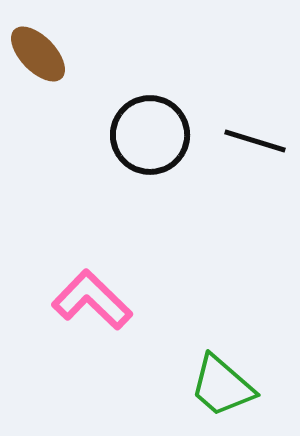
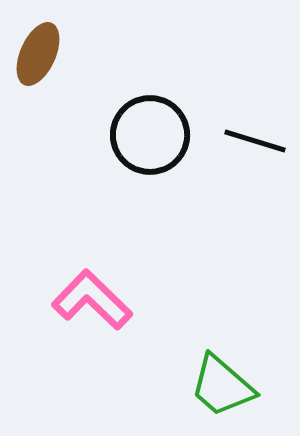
brown ellipse: rotated 68 degrees clockwise
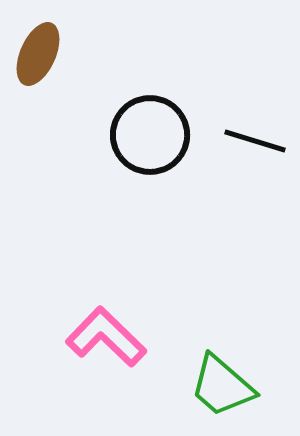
pink L-shape: moved 14 px right, 37 px down
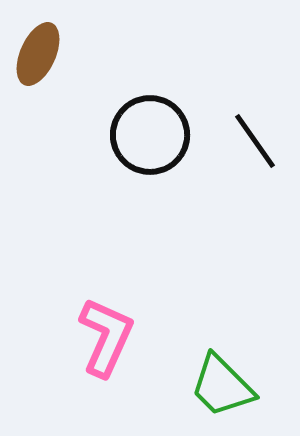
black line: rotated 38 degrees clockwise
pink L-shape: rotated 70 degrees clockwise
green trapezoid: rotated 4 degrees clockwise
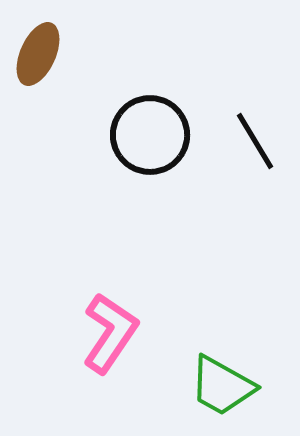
black line: rotated 4 degrees clockwise
pink L-shape: moved 4 px right, 4 px up; rotated 10 degrees clockwise
green trapezoid: rotated 16 degrees counterclockwise
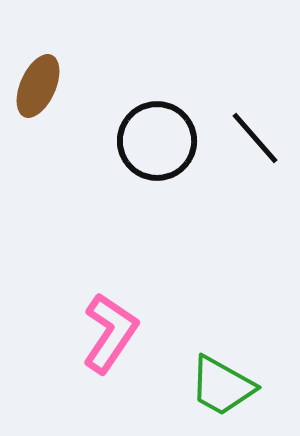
brown ellipse: moved 32 px down
black circle: moved 7 px right, 6 px down
black line: moved 3 px up; rotated 10 degrees counterclockwise
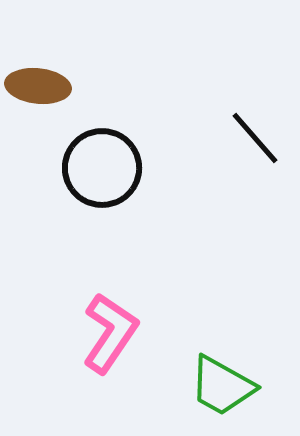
brown ellipse: rotated 72 degrees clockwise
black circle: moved 55 px left, 27 px down
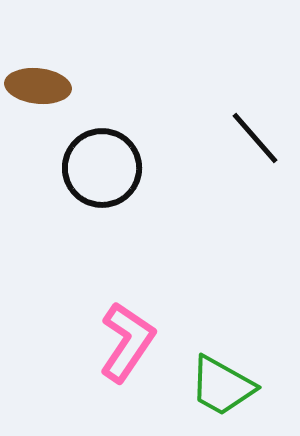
pink L-shape: moved 17 px right, 9 px down
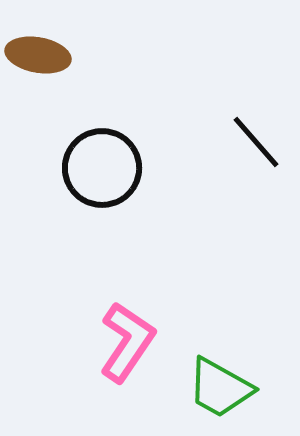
brown ellipse: moved 31 px up; rotated 4 degrees clockwise
black line: moved 1 px right, 4 px down
green trapezoid: moved 2 px left, 2 px down
